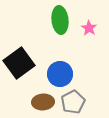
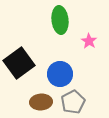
pink star: moved 13 px down
brown ellipse: moved 2 px left
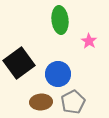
blue circle: moved 2 px left
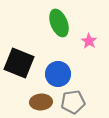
green ellipse: moved 1 px left, 3 px down; rotated 16 degrees counterclockwise
black square: rotated 32 degrees counterclockwise
gray pentagon: rotated 20 degrees clockwise
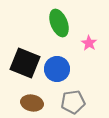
pink star: moved 2 px down
black square: moved 6 px right
blue circle: moved 1 px left, 5 px up
brown ellipse: moved 9 px left, 1 px down; rotated 15 degrees clockwise
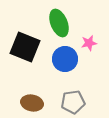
pink star: rotated 28 degrees clockwise
black square: moved 16 px up
blue circle: moved 8 px right, 10 px up
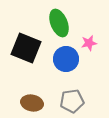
black square: moved 1 px right, 1 px down
blue circle: moved 1 px right
gray pentagon: moved 1 px left, 1 px up
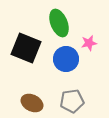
brown ellipse: rotated 15 degrees clockwise
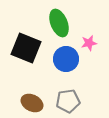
gray pentagon: moved 4 px left
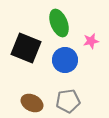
pink star: moved 2 px right, 2 px up
blue circle: moved 1 px left, 1 px down
